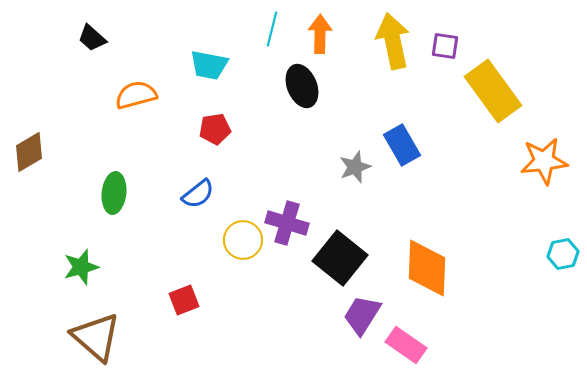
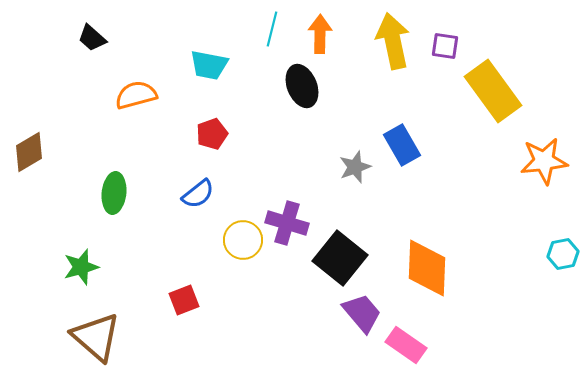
red pentagon: moved 3 px left, 5 px down; rotated 12 degrees counterclockwise
purple trapezoid: moved 2 px up; rotated 108 degrees clockwise
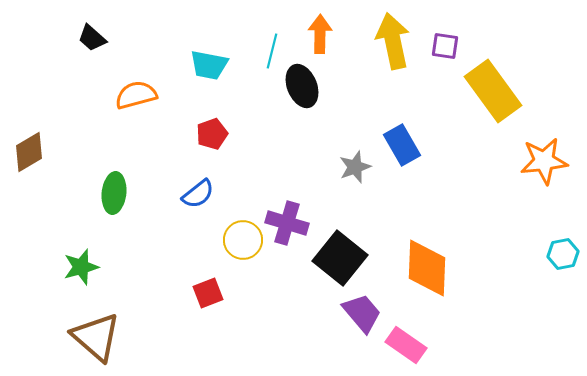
cyan line: moved 22 px down
red square: moved 24 px right, 7 px up
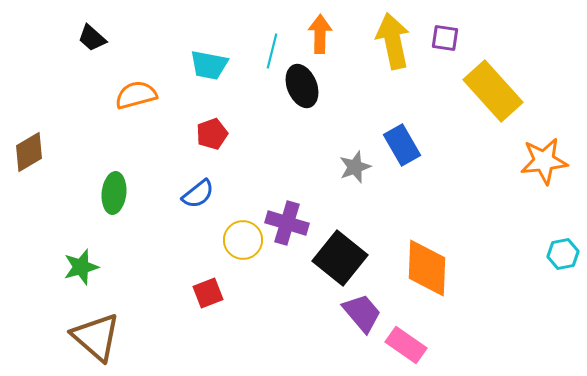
purple square: moved 8 px up
yellow rectangle: rotated 6 degrees counterclockwise
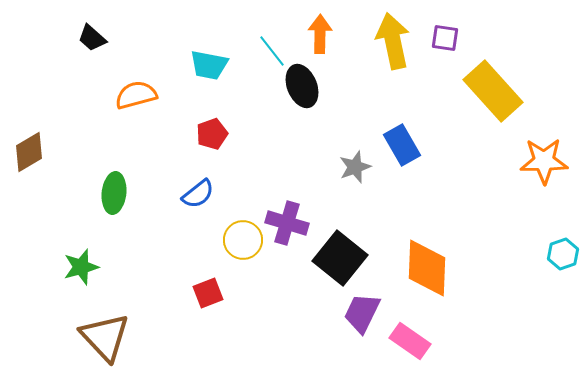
cyan line: rotated 52 degrees counterclockwise
orange star: rotated 6 degrees clockwise
cyan hexagon: rotated 8 degrees counterclockwise
purple trapezoid: rotated 114 degrees counterclockwise
brown triangle: moved 9 px right; rotated 6 degrees clockwise
pink rectangle: moved 4 px right, 4 px up
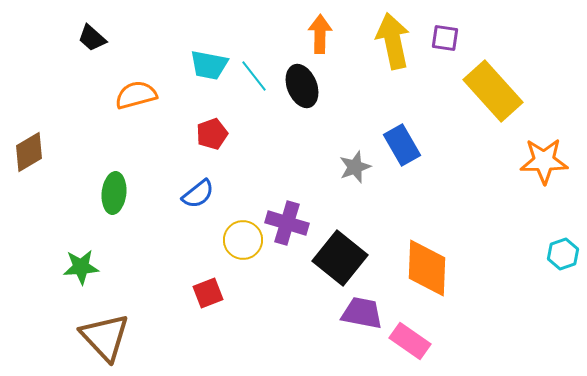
cyan line: moved 18 px left, 25 px down
green star: rotated 12 degrees clockwise
purple trapezoid: rotated 75 degrees clockwise
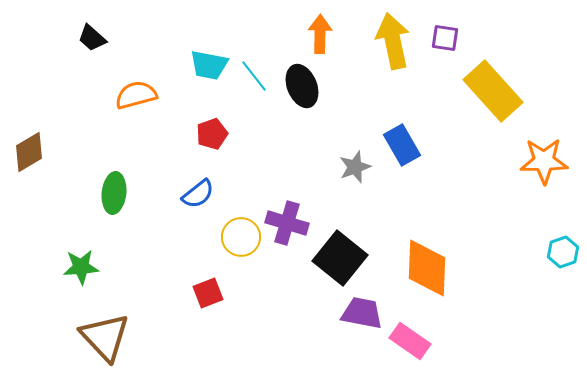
yellow circle: moved 2 px left, 3 px up
cyan hexagon: moved 2 px up
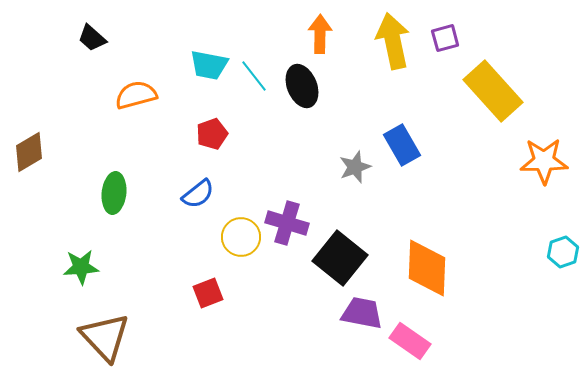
purple square: rotated 24 degrees counterclockwise
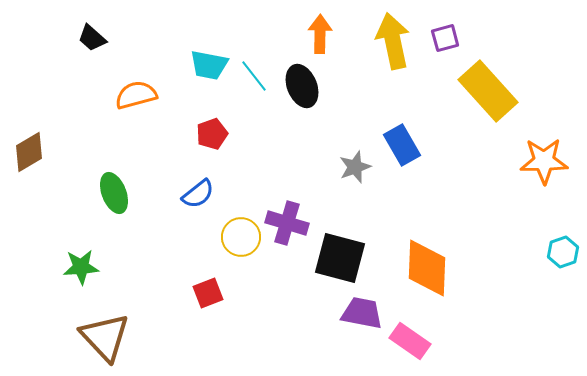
yellow rectangle: moved 5 px left
green ellipse: rotated 27 degrees counterclockwise
black square: rotated 24 degrees counterclockwise
